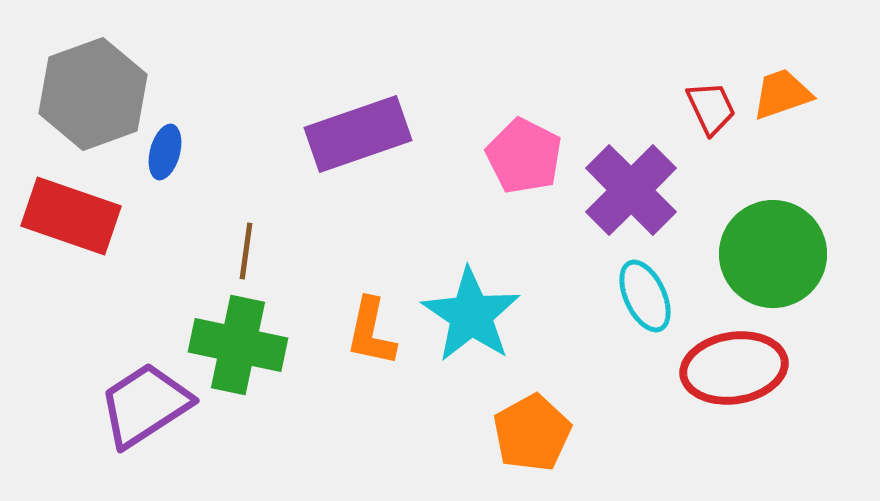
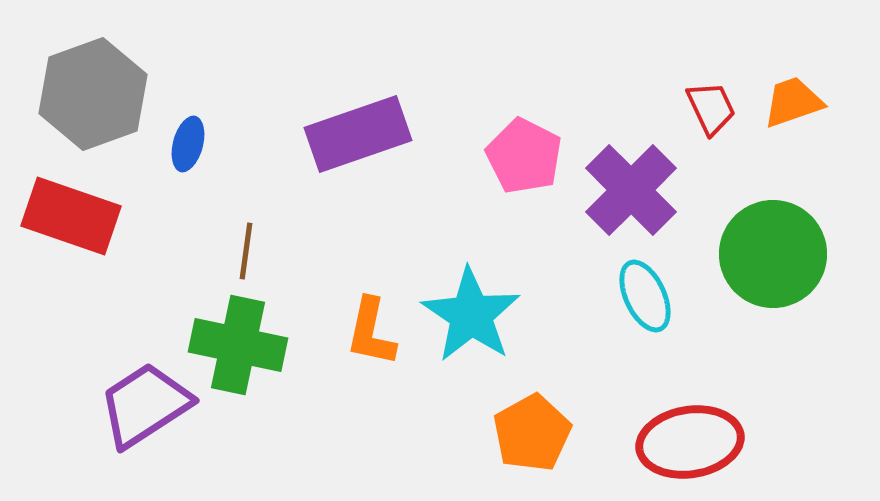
orange trapezoid: moved 11 px right, 8 px down
blue ellipse: moved 23 px right, 8 px up
red ellipse: moved 44 px left, 74 px down
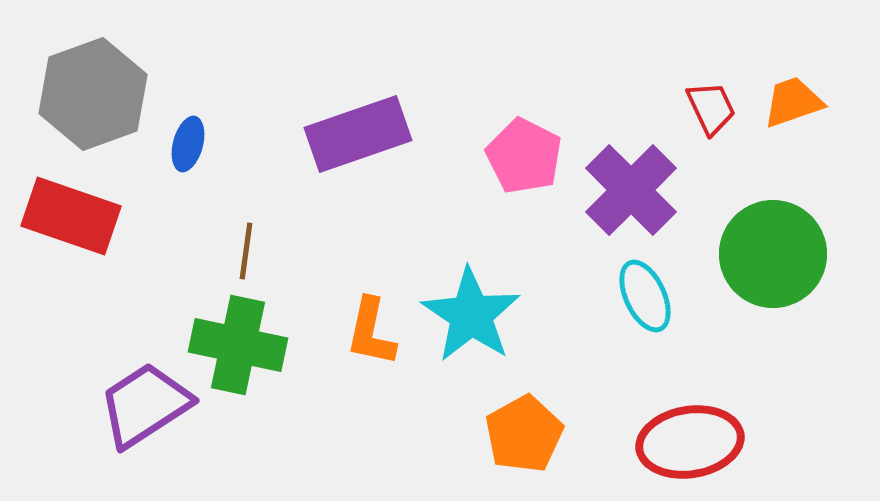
orange pentagon: moved 8 px left, 1 px down
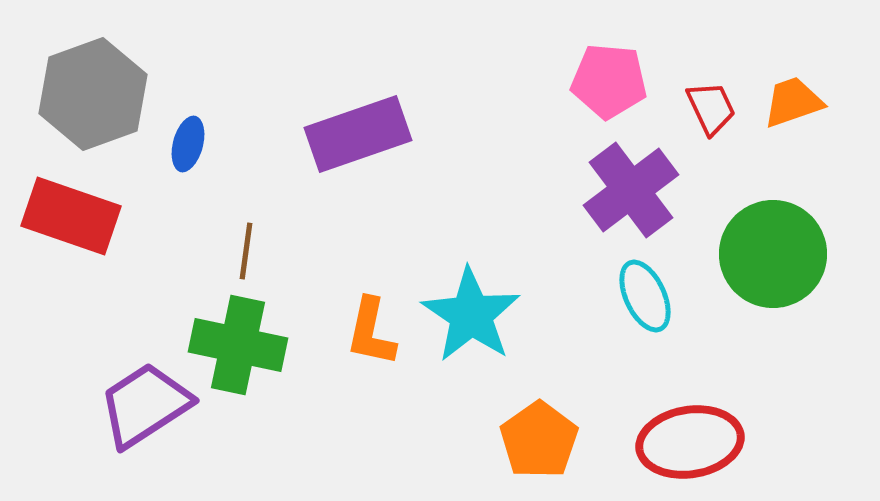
pink pentagon: moved 85 px right, 75 px up; rotated 22 degrees counterclockwise
purple cross: rotated 8 degrees clockwise
orange pentagon: moved 15 px right, 6 px down; rotated 6 degrees counterclockwise
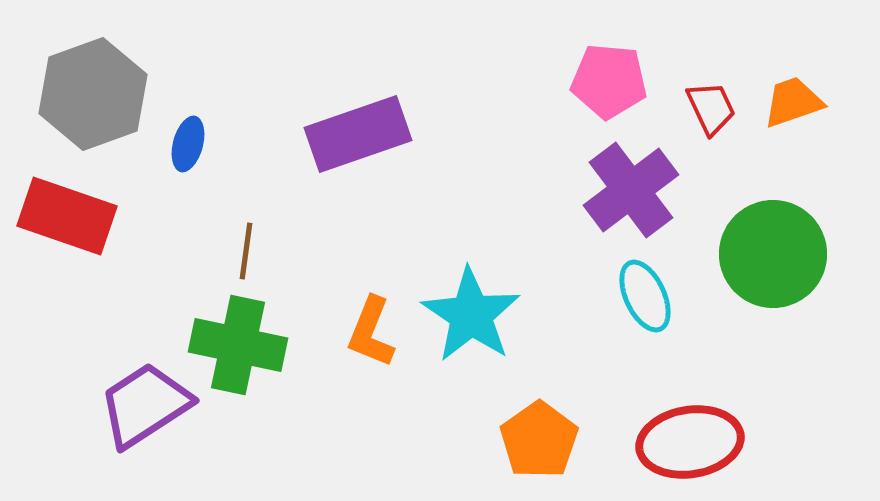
red rectangle: moved 4 px left
orange L-shape: rotated 10 degrees clockwise
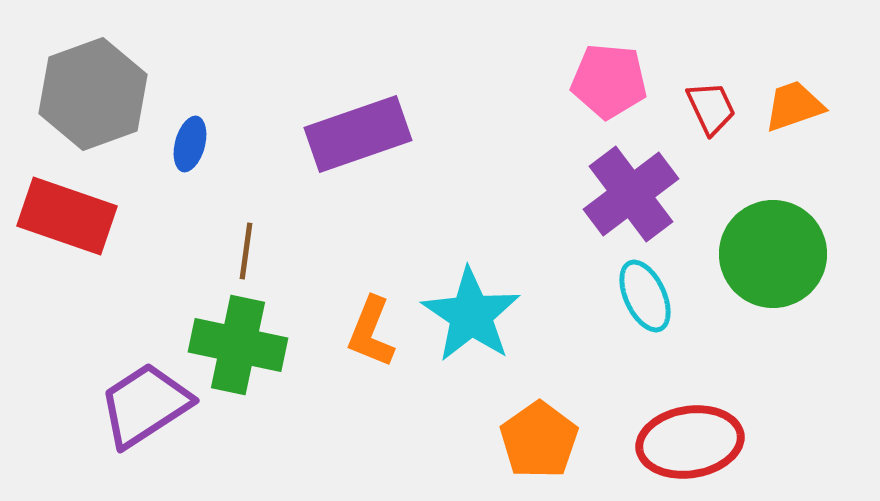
orange trapezoid: moved 1 px right, 4 px down
blue ellipse: moved 2 px right
purple cross: moved 4 px down
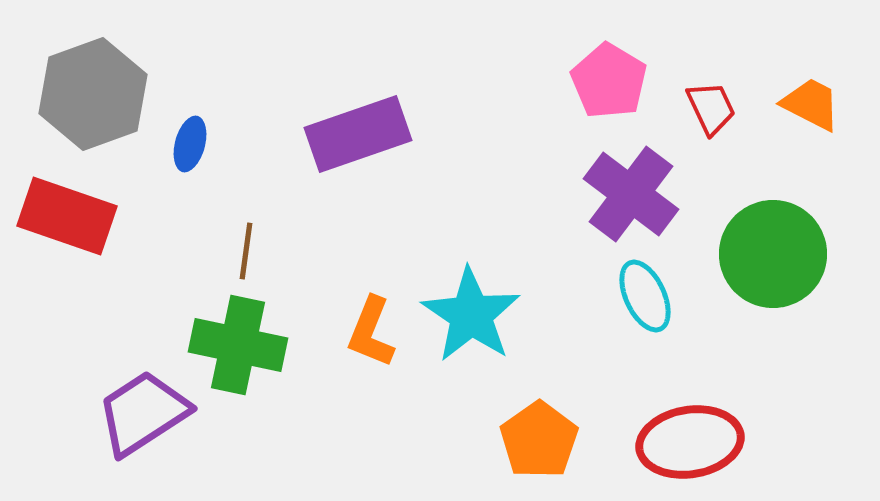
pink pentagon: rotated 26 degrees clockwise
orange trapezoid: moved 17 px right, 2 px up; rotated 46 degrees clockwise
purple cross: rotated 16 degrees counterclockwise
purple trapezoid: moved 2 px left, 8 px down
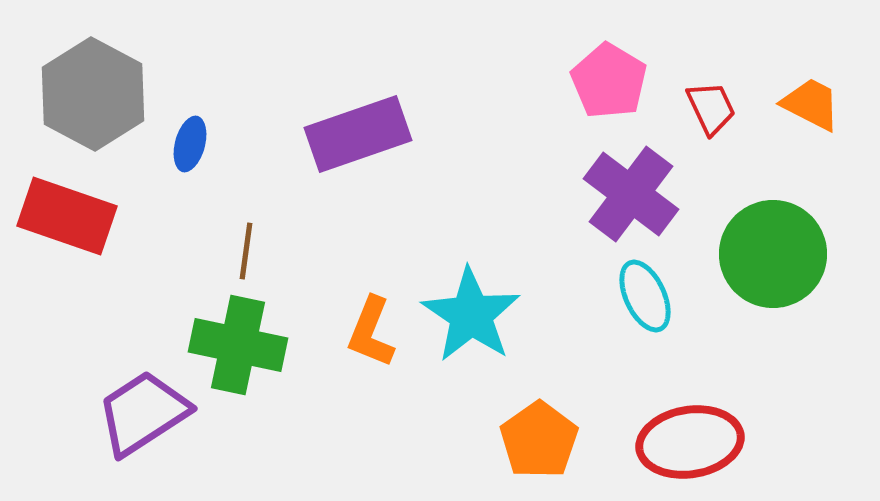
gray hexagon: rotated 12 degrees counterclockwise
